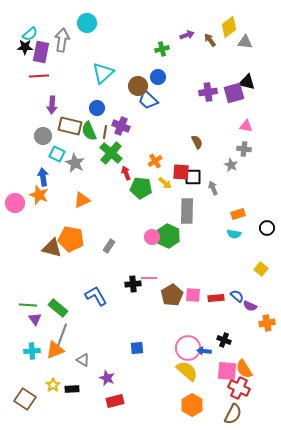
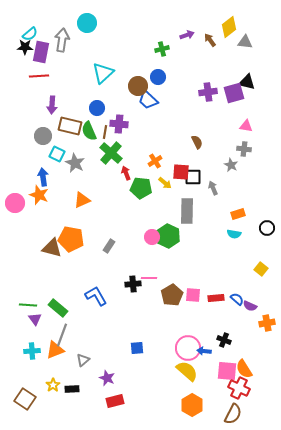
purple cross at (121, 126): moved 2 px left, 2 px up; rotated 18 degrees counterclockwise
blue semicircle at (237, 296): moved 3 px down
gray triangle at (83, 360): rotated 48 degrees clockwise
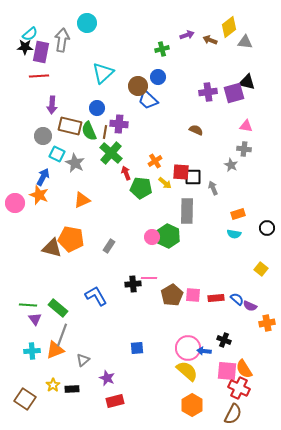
brown arrow at (210, 40): rotated 32 degrees counterclockwise
brown semicircle at (197, 142): moved 1 px left, 12 px up; rotated 40 degrees counterclockwise
blue arrow at (43, 177): rotated 36 degrees clockwise
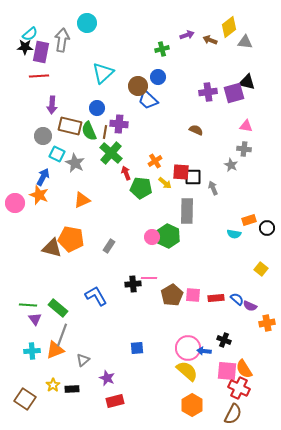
orange rectangle at (238, 214): moved 11 px right, 6 px down
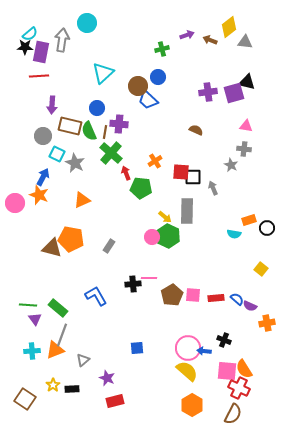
yellow arrow at (165, 183): moved 34 px down
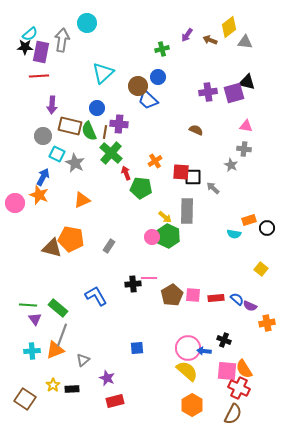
purple arrow at (187, 35): rotated 144 degrees clockwise
gray arrow at (213, 188): rotated 24 degrees counterclockwise
